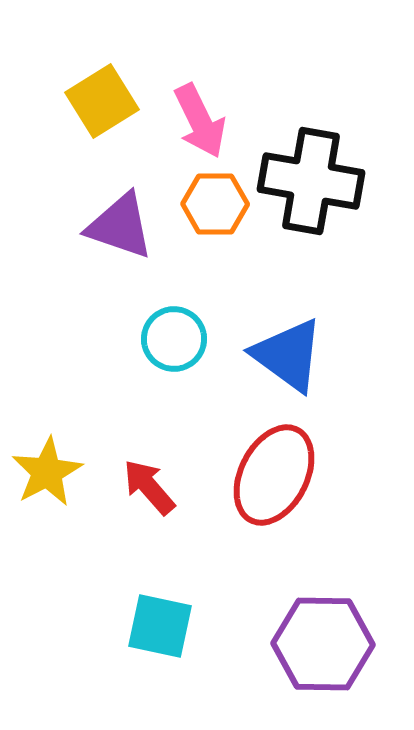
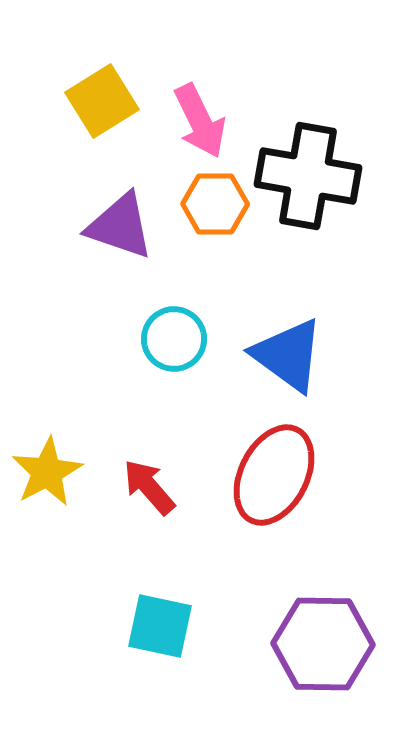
black cross: moved 3 px left, 5 px up
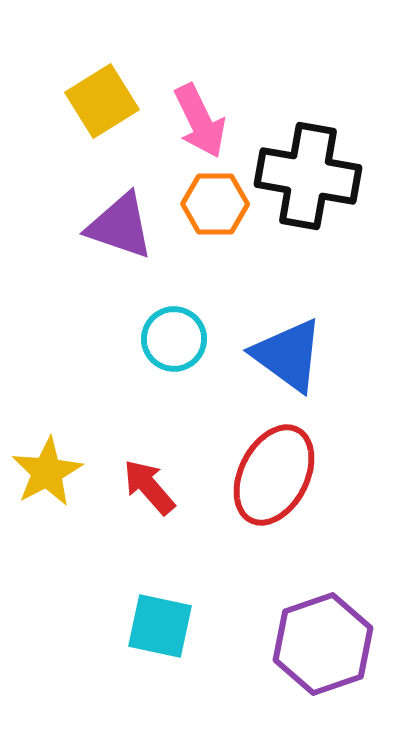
purple hexagon: rotated 20 degrees counterclockwise
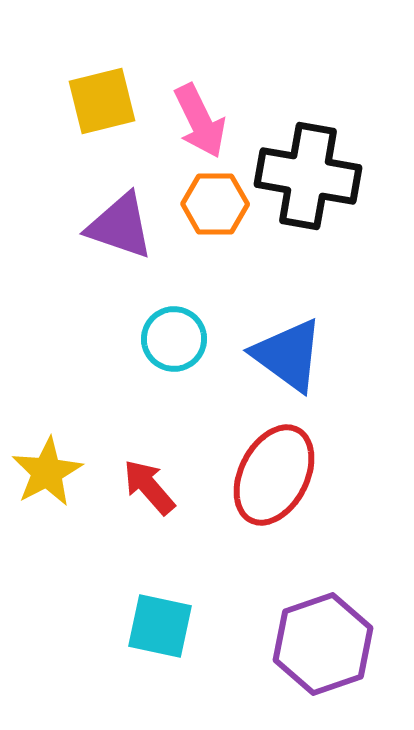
yellow square: rotated 18 degrees clockwise
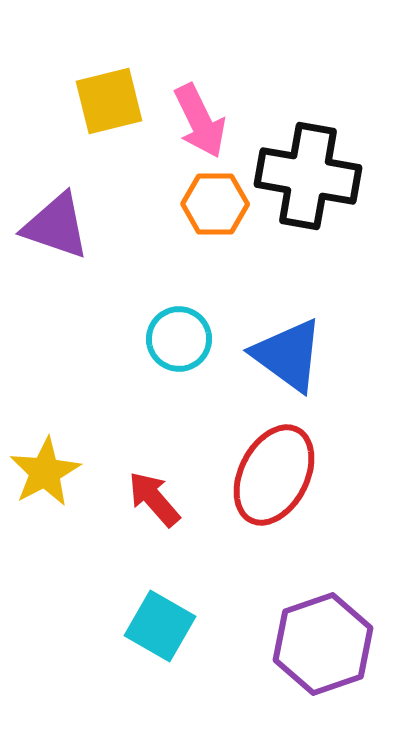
yellow square: moved 7 px right
purple triangle: moved 64 px left
cyan circle: moved 5 px right
yellow star: moved 2 px left
red arrow: moved 5 px right, 12 px down
cyan square: rotated 18 degrees clockwise
